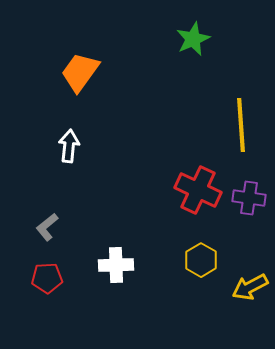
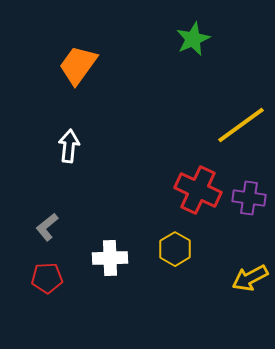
orange trapezoid: moved 2 px left, 7 px up
yellow line: rotated 58 degrees clockwise
yellow hexagon: moved 26 px left, 11 px up
white cross: moved 6 px left, 7 px up
yellow arrow: moved 9 px up
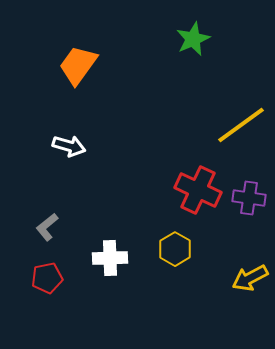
white arrow: rotated 100 degrees clockwise
red pentagon: rotated 8 degrees counterclockwise
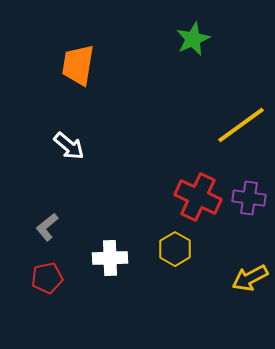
orange trapezoid: rotated 27 degrees counterclockwise
white arrow: rotated 24 degrees clockwise
red cross: moved 7 px down
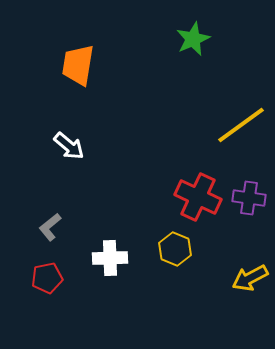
gray L-shape: moved 3 px right
yellow hexagon: rotated 8 degrees counterclockwise
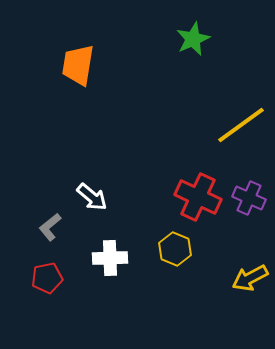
white arrow: moved 23 px right, 51 px down
purple cross: rotated 16 degrees clockwise
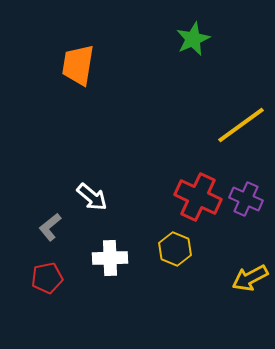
purple cross: moved 3 px left, 1 px down
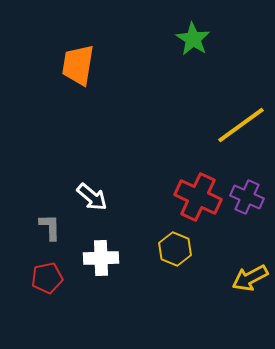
green star: rotated 16 degrees counterclockwise
purple cross: moved 1 px right, 2 px up
gray L-shape: rotated 128 degrees clockwise
white cross: moved 9 px left
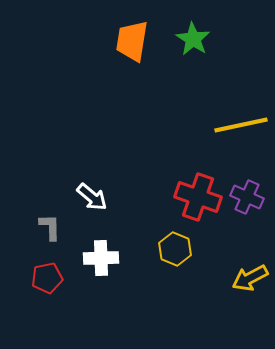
orange trapezoid: moved 54 px right, 24 px up
yellow line: rotated 24 degrees clockwise
red cross: rotated 6 degrees counterclockwise
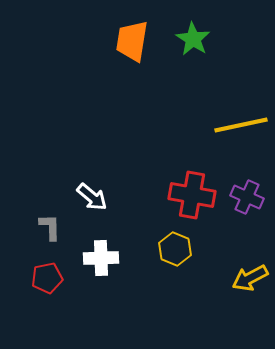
red cross: moved 6 px left, 2 px up; rotated 9 degrees counterclockwise
